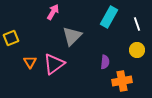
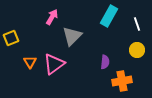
pink arrow: moved 1 px left, 5 px down
cyan rectangle: moved 1 px up
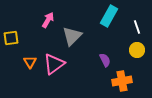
pink arrow: moved 4 px left, 3 px down
white line: moved 3 px down
yellow square: rotated 14 degrees clockwise
purple semicircle: moved 2 px up; rotated 32 degrees counterclockwise
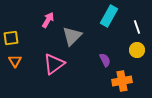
orange triangle: moved 15 px left, 1 px up
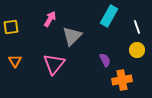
pink arrow: moved 2 px right, 1 px up
yellow square: moved 11 px up
pink triangle: rotated 15 degrees counterclockwise
orange cross: moved 1 px up
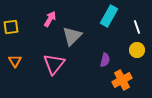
purple semicircle: rotated 40 degrees clockwise
orange cross: rotated 18 degrees counterclockwise
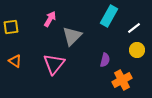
white line: moved 3 px left, 1 px down; rotated 72 degrees clockwise
orange triangle: rotated 24 degrees counterclockwise
